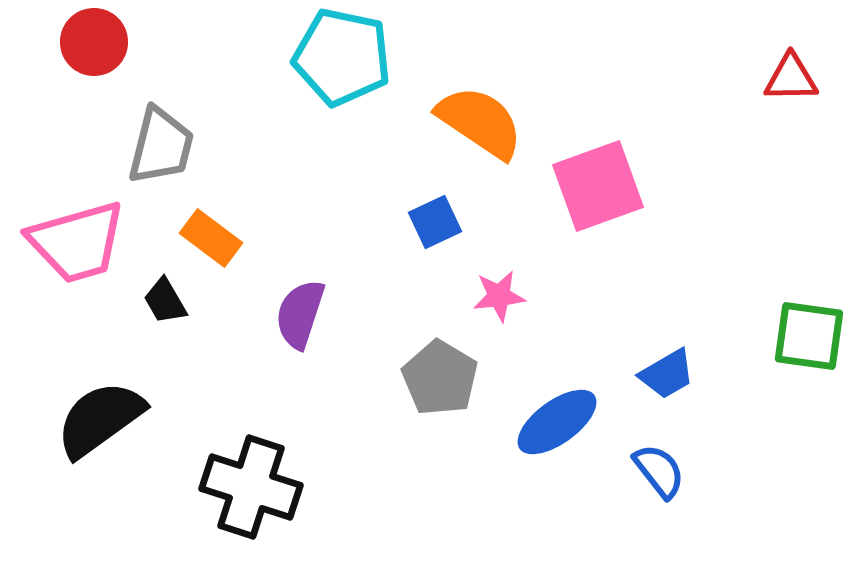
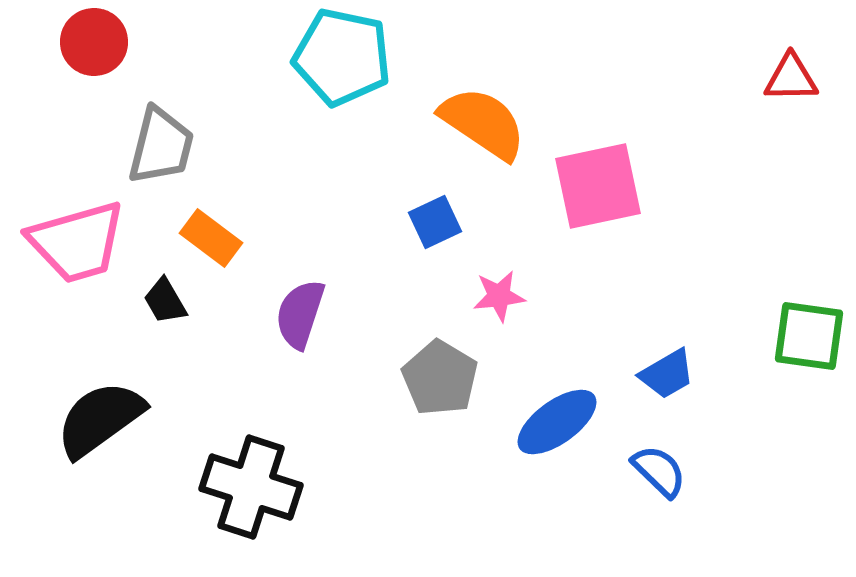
orange semicircle: moved 3 px right, 1 px down
pink square: rotated 8 degrees clockwise
blue semicircle: rotated 8 degrees counterclockwise
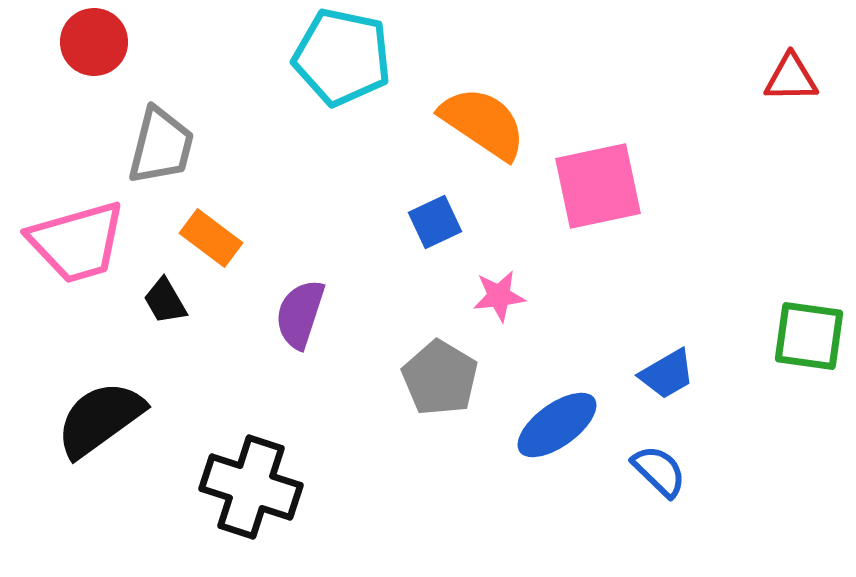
blue ellipse: moved 3 px down
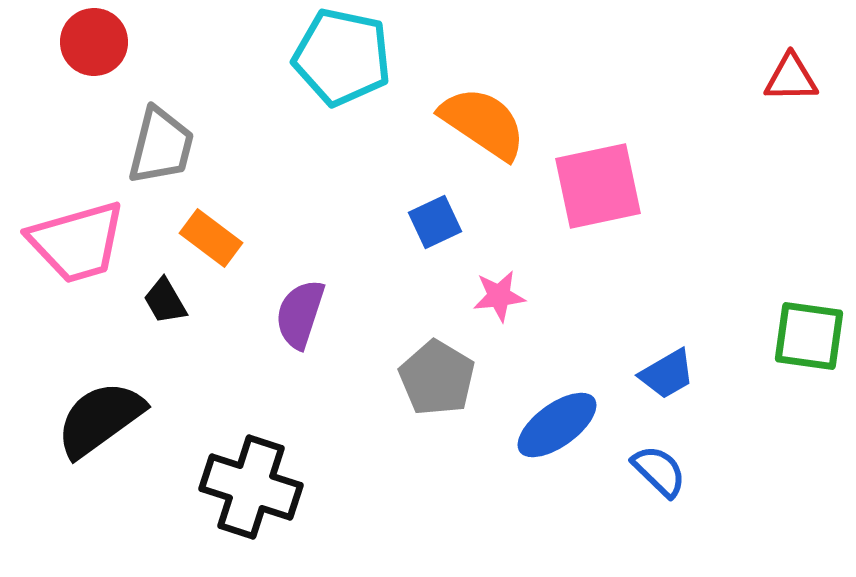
gray pentagon: moved 3 px left
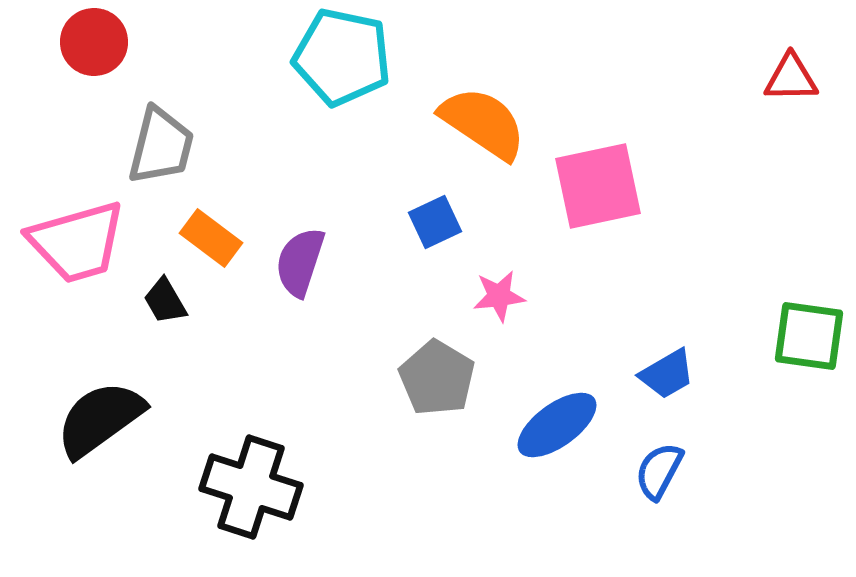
purple semicircle: moved 52 px up
blue semicircle: rotated 106 degrees counterclockwise
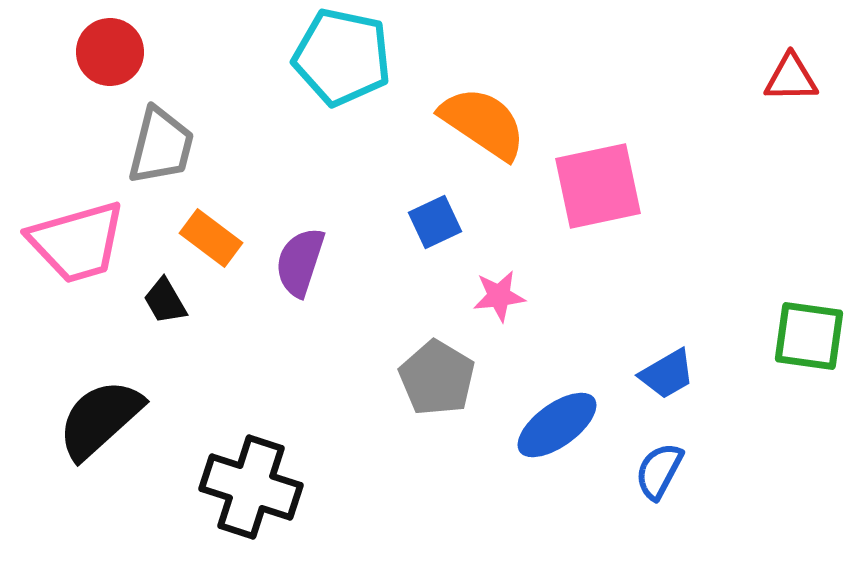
red circle: moved 16 px right, 10 px down
black semicircle: rotated 6 degrees counterclockwise
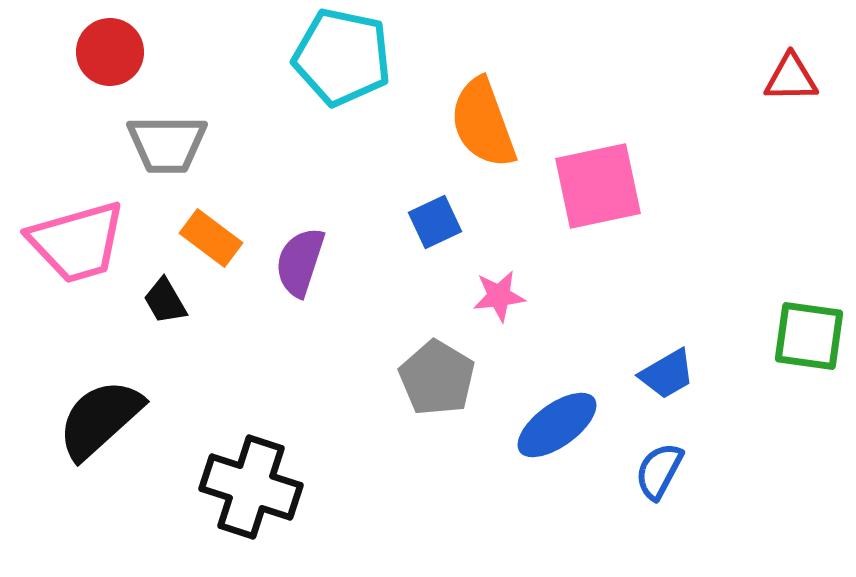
orange semicircle: rotated 144 degrees counterclockwise
gray trapezoid: moved 6 px right, 2 px up; rotated 76 degrees clockwise
